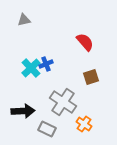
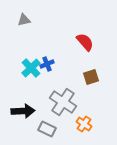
blue cross: moved 1 px right
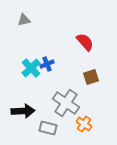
gray cross: moved 3 px right, 1 px down
gray rectangle: moved 1 px right, 1 px up; rotated 12 degrees counterclockwise
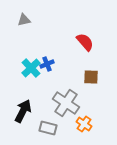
brown square: rotated 21 degrees clockwise
black arrow: rotated 60 degrees counterclockwise
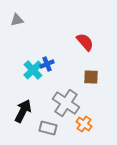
gray triangle: moved 7 px left
cyan cross: moved 2 px right, 2 px down
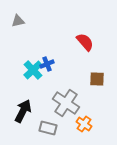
gray triangle: moved 1 px right, 1 px down
brown square: moved 6 px right, 2 px down
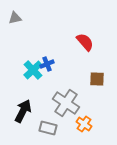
gray triangle: moved 3 px left, 3 px up
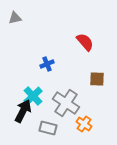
cyan cross: moved 26 px down
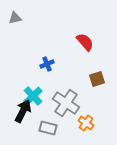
brown square: rotated 21 degrees counterclockwise
orange cross: moved 2 px right, 1 px up
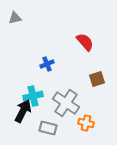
cyan cross: rotated 30 degrees clockwise
orange cross: rotated 21 degrees counterclockwise
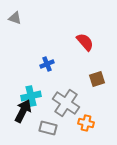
gray triangle: rotated 32 degrees clockwise
cyan cross: moved 2 px left
